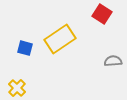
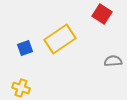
blue square: rotated 35 degrees counterclockwise
yellow cross: moved 4 px right; rotated 24 degrees counterclockwise
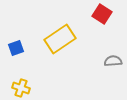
blue square: moved 9 px left
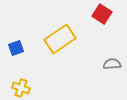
gray semicircle: moved 1 px left, 3 px down
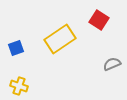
red square: moved 3 px left, 6 px down
gray semicircle: rotated 18 degrees counterclockwise
yellow cross: moved 2 px left, 2 px up
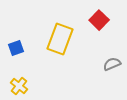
red square: rotated 12 degrees clockwise
yellow rectangle: rotated 36 degrees counterclockwise
yellow cross: rotated 18 degrees clockwise
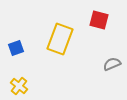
red square: rotated 30 degrees counterclockwise
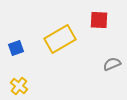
red square: rotated 12 degrees counterclockwise
yellow rectangle: rotated 40 degrees clockwise
